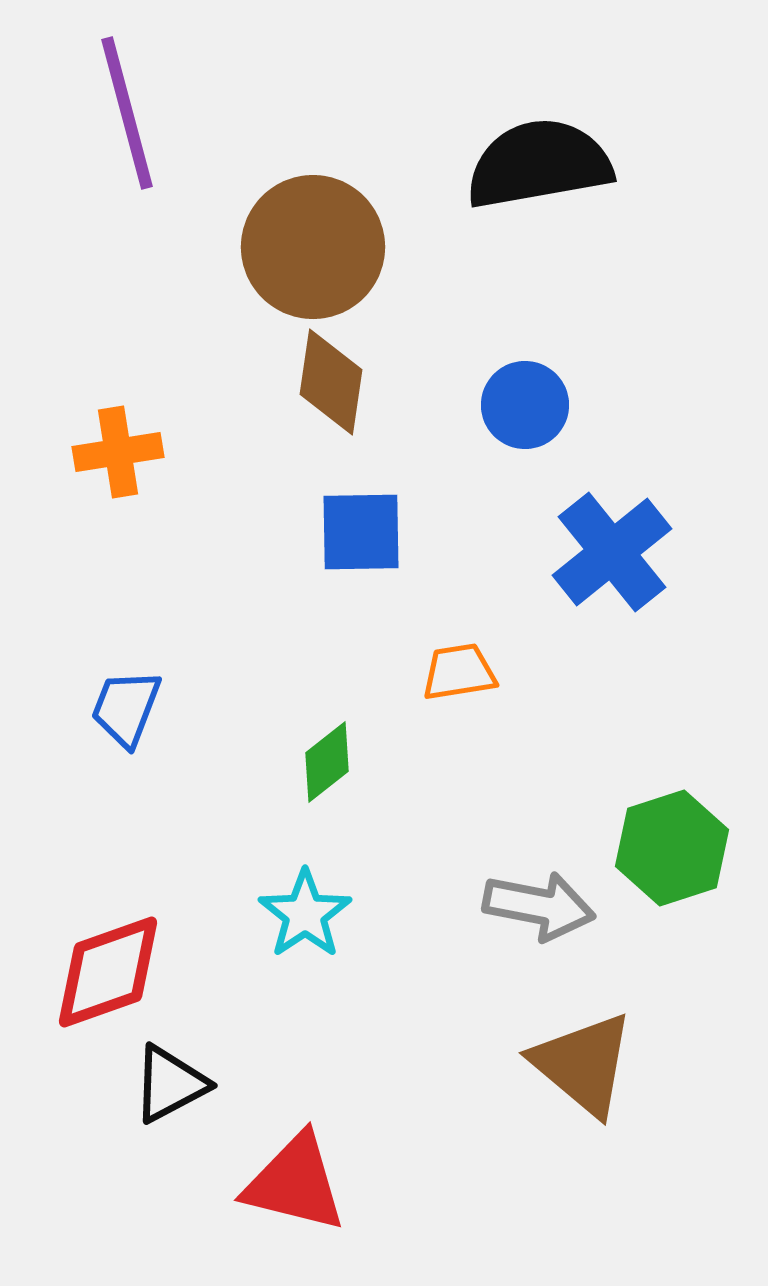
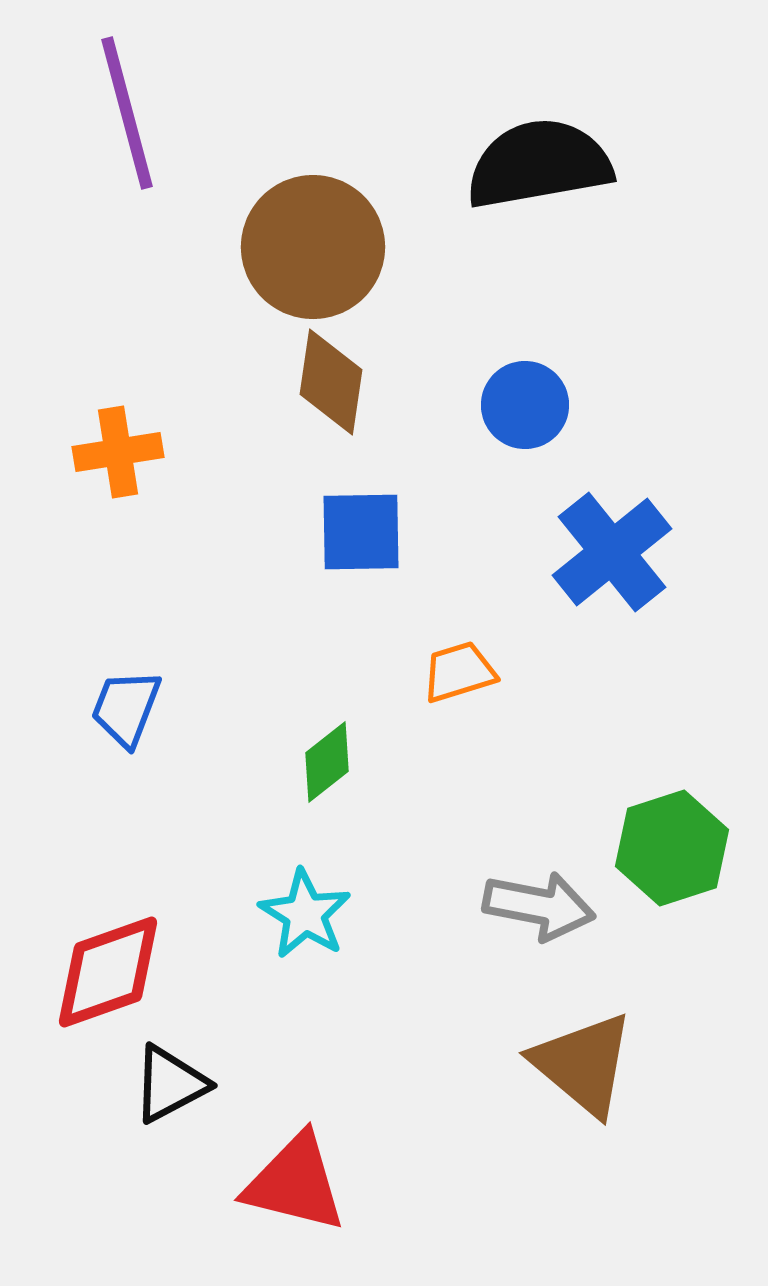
orange trapezoid: rotated 8 degrees counterclockwise
cyan star: rotated 6 degrees counterclockwise
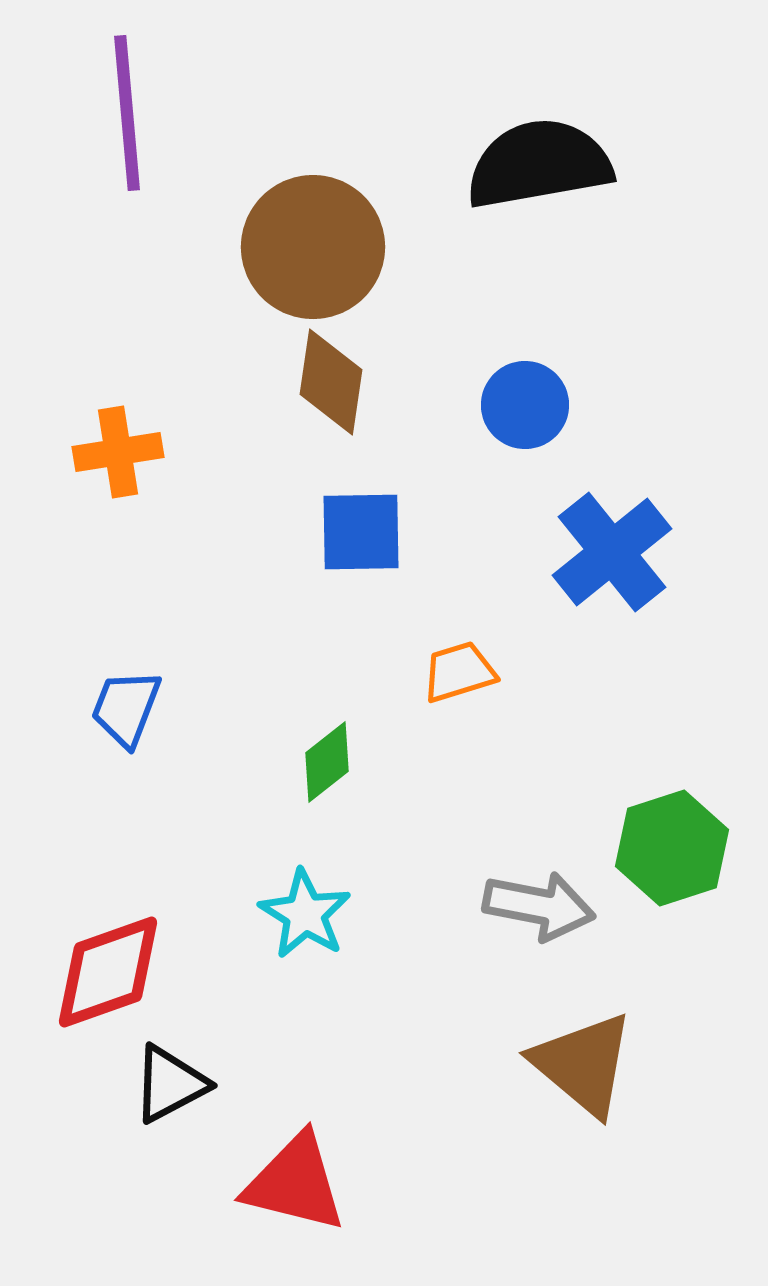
purple line: rotated 10 degrees clockwise
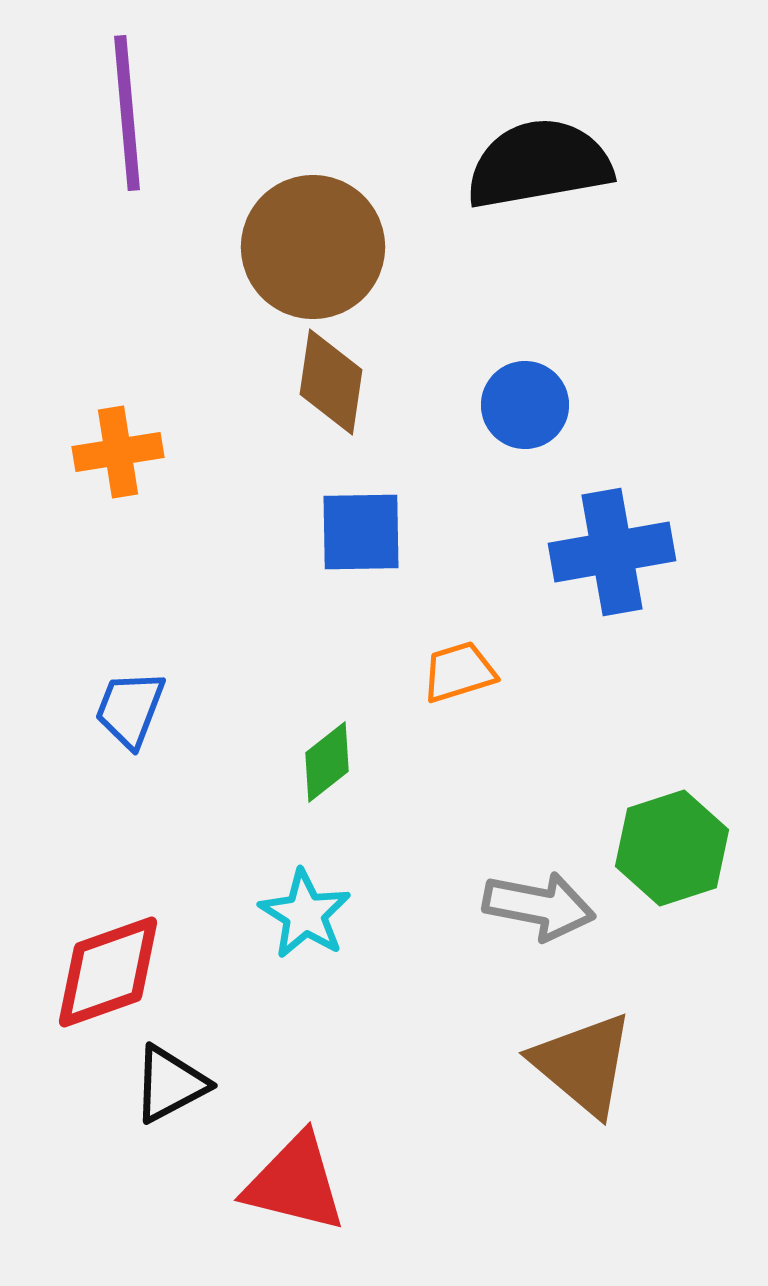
blue cross: rotated 29 degrees clockwise
blue trapezoid: moved 4 px right, 1 px down
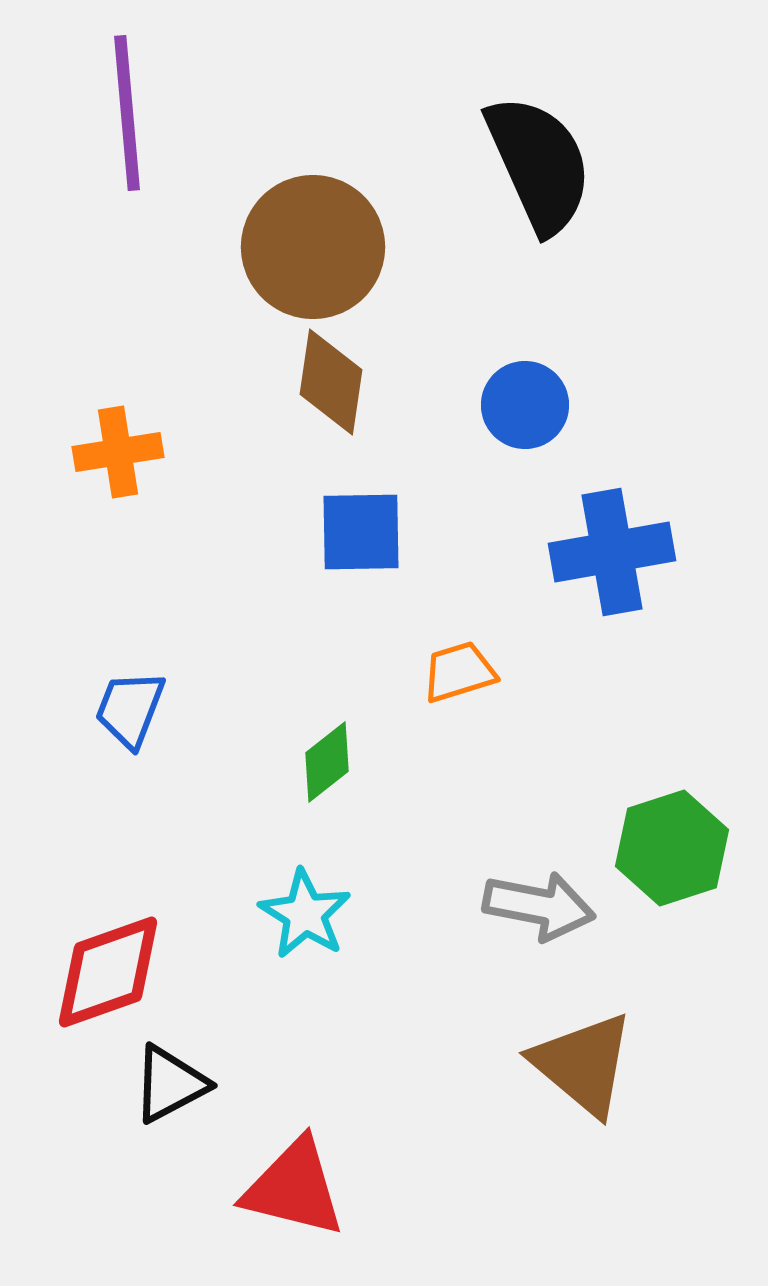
black semicircle: rotated 76 degrees clockwise
red triangle: moved 1 px left, 5 px down
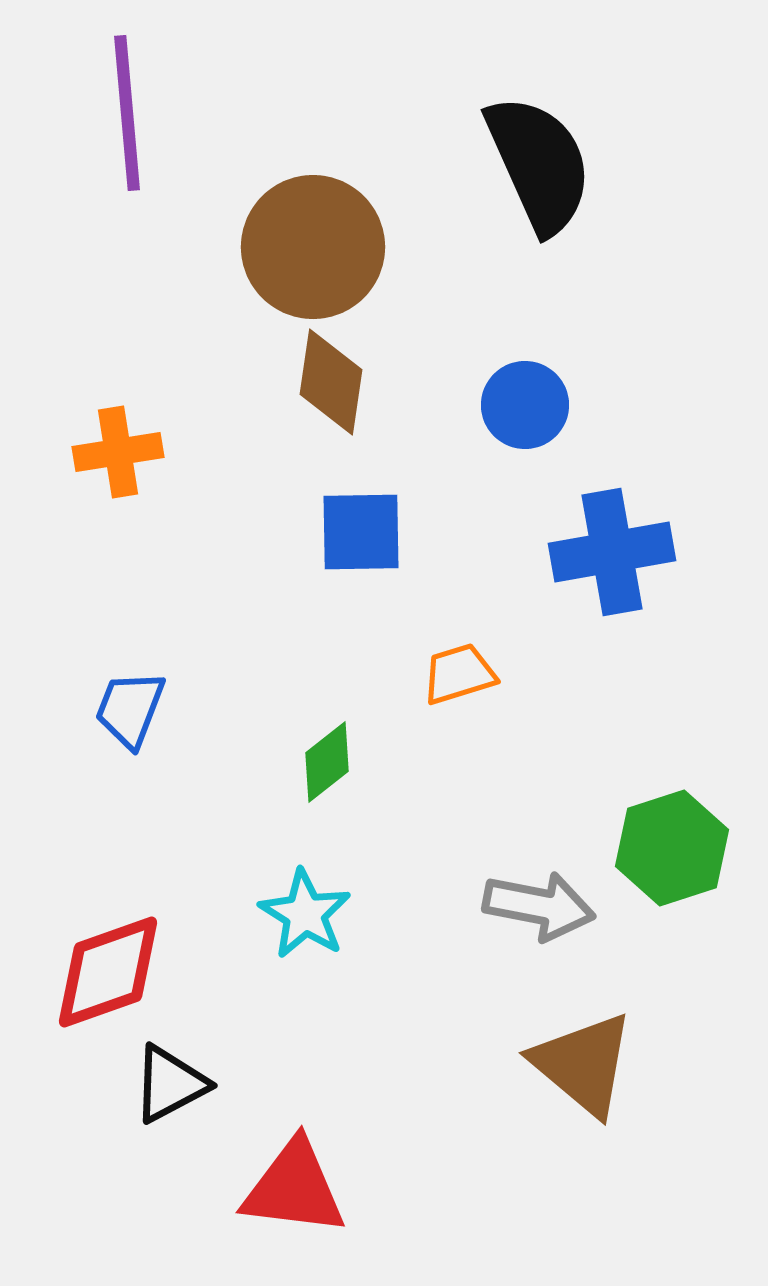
orange trapezoid: moved 2 px down
red triangle: rotated 7 degrees counterclockwise
